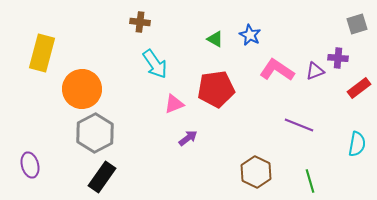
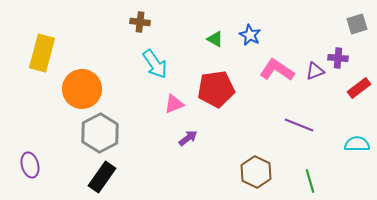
gray hexagon: moved 5 px right
cyan semicircle: rotated 100 degrees counterclockwise
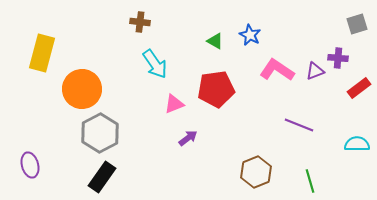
green triangle: moved 2 px down
brown hexagon: rotated 12 degrees clockwise
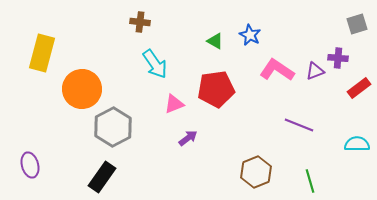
gray hexagon: moved 13 px right, 6 px up
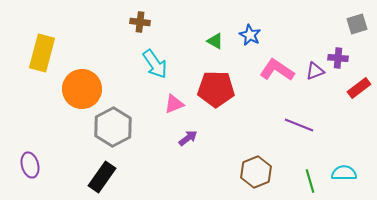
red pentagon: rotated 9 degrees clockwise
cyan semicircle: moved 13 px left, 29 px down
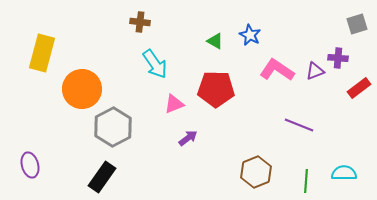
green line: moved 4 px left; rotated 20 degrees clockwise
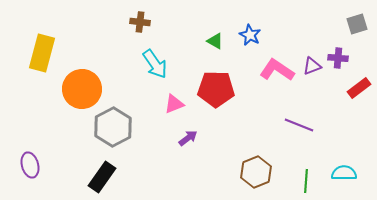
purple triangle: moved 3 px left, 5 px up
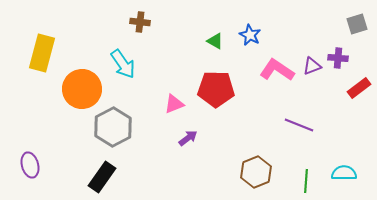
cyan arrow: moved 32 px left
